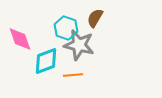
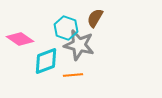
pink diamond: rotated 36 degrees counterclockwise
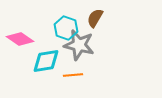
cyan diamond: rotated 12 degrees clockwise
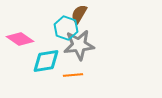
brown semicircle: moved 16 px left, 4 px up
gray star: rotated 20 degrees counterclockwise
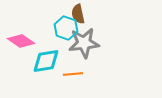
brown semicircle: moved 1 px left; rotated 42 degrees counterclockwise
pink diamond: moved 1 px right, 2 px down
gray star: moved 5 px right, 2 px up
orange line: moved 1 px up
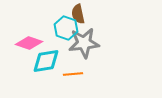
pink diamond: moved 8 px right, 2 px down; rotated 16 degrees counterclockwise
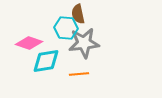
cyan hexagon: rotated 15 degrees counterclockwise
orange line: moved 6 px right
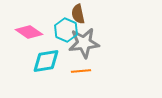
cyan hexagon: moved 2 px down; rotated 20 degrees clockwise
pink diamond: moved 11 px up; rotated 16 degrees clockwise
orange line: moved 2 px right, 3 px up
